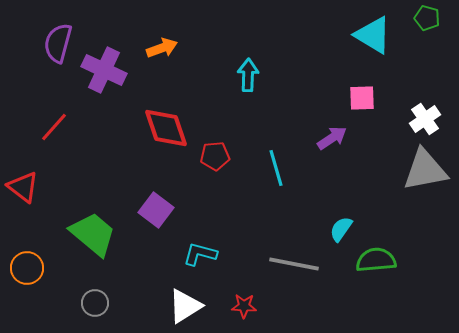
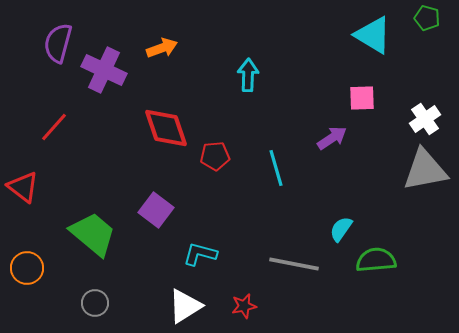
red star: rotated 15 degrees counterclockwise
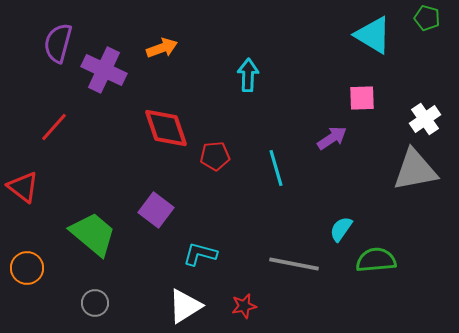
gray triangle: moved 10 px left
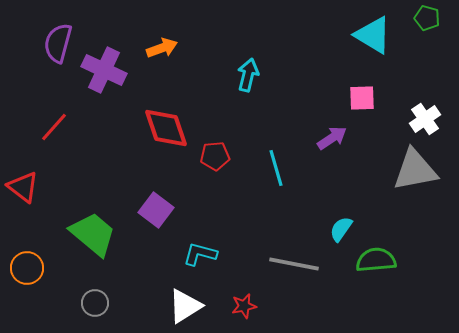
cyan arrow: rotated 12 degrees clockwise
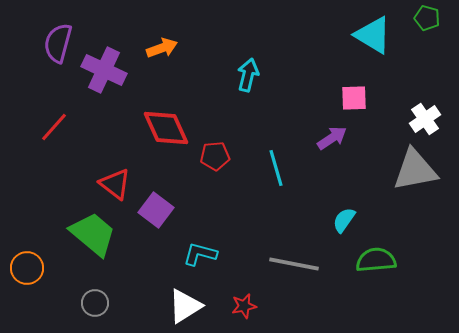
pink square: moved 8 px left
red diamond: rotated 6 degrees counterclockwise
red triangle: moved 92 px right, 3 px up
cyan semicircle: moved 3 px right, 9 px up
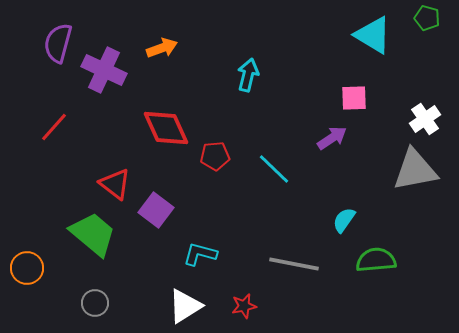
cyan line: moved 2 px left, 1 px down; rotated 30 degrees counterclockwise
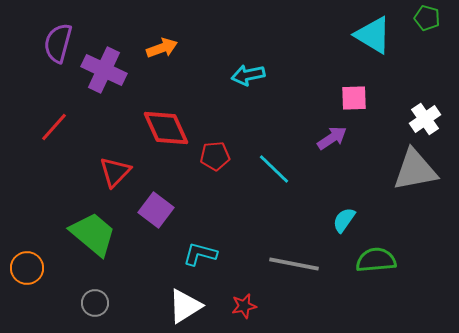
cyan arrow: rotated 116 degrees counterclockwise
red triangle: moved 12 px up; rotated 36 degrees clockwise
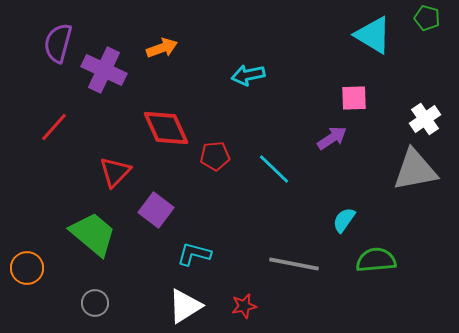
cyan L-shape: moved 6 px left
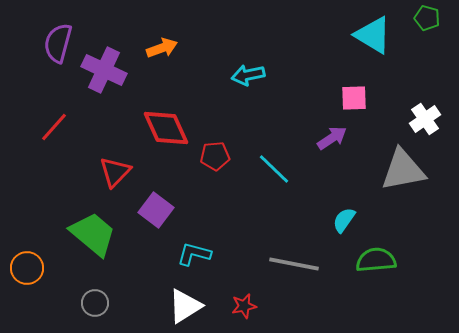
gray triangle: moved 12 px left
